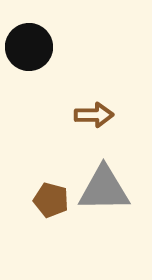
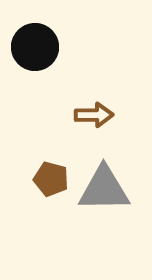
black circle: moved 6 px right
brown pentagon: moved 21 px up
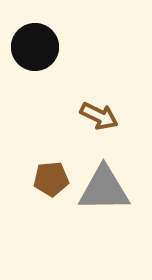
brown arrow: moved 5 px right, 1 px down; rotated 27 degrees clockwise
brown pentagon: rotated 20 degrees counterclockwise
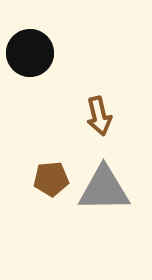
black circle: moved 5 px left, 6 px down
brown arrow: rotated 51 degrees clockwise
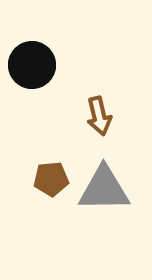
black circle: moved 2 px right, 12 px down
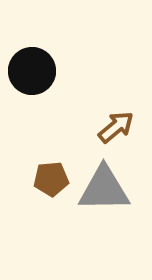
black circle: moved 6 px down
brown arrow: moved 17 px right, 11 px down; rotated 117 degrees counterclockwise
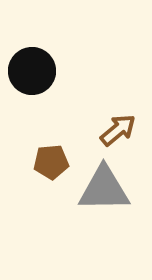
brown arrow: moved 2 px right, 3 px down
brown pentagon: moved 17 px up
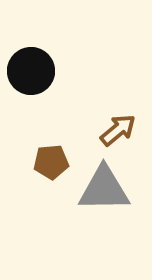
black circle: moved 1 px left
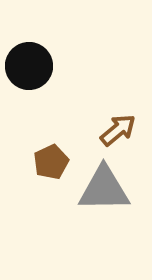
black circle: moved 2 px left, 5 px up
brown pentagon: rotated 20 degrees counterclockwise
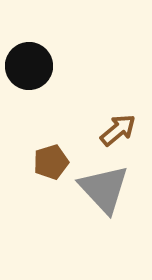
brown pentagon: rotated 8 degrees clockwise
gray triangle: rotated 48 degrees clockwise
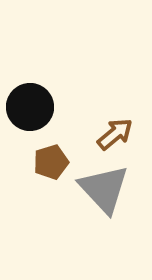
black circle: moved 1 px right, 41 px down
brown arrow: moved 3 px left, 4 px down
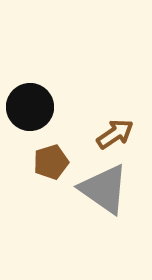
brown arrow: rotated 6 degrees clockwise
gray triangle: rotated 12 degrees counterclockwise
